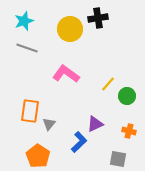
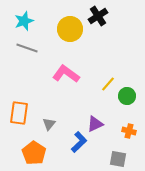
black cross: moved 2 px up; rotated 24 degrees counterclockwise
orange rectangle: moved 11 px left, 2 px down
orange pentagon: moved 4 px left, 3 px up
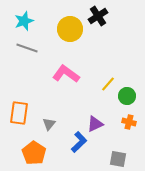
orange cross: moved 9 px up
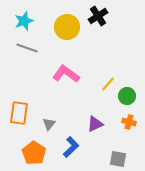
yellow circle: moved 3 px left, 2 px up
blue L-shape: moved 8 px left, 5 px down
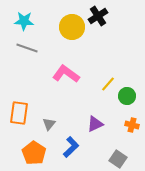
cyan star: rotated 24 degrees clockwise
yellow circle: moved 5 px right
orange cross: moved 3 px right, 3 px down
gray square: rotated 24 degrees clockwise
